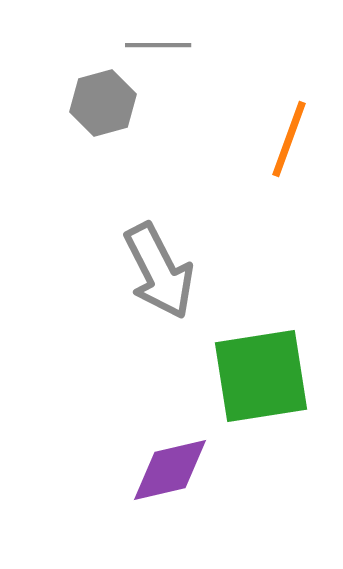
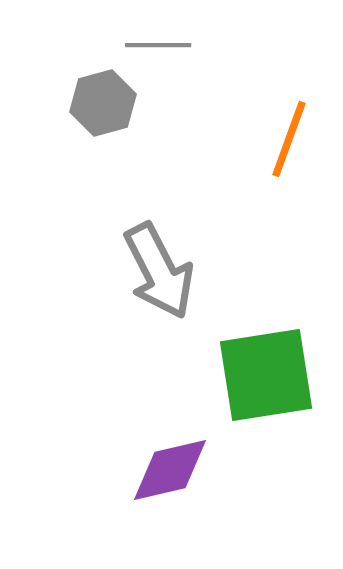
green square: moved 5 px right, 1 px up
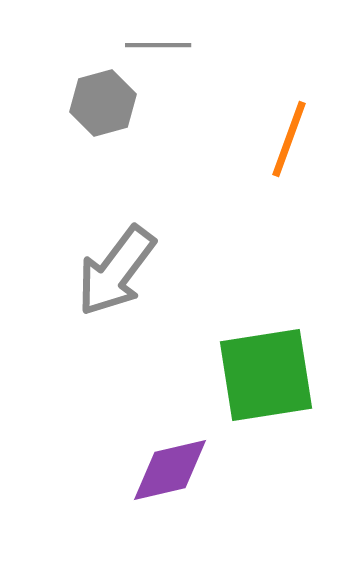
gray arrow: moved 43 px left; rotated 64 degrees clockwise
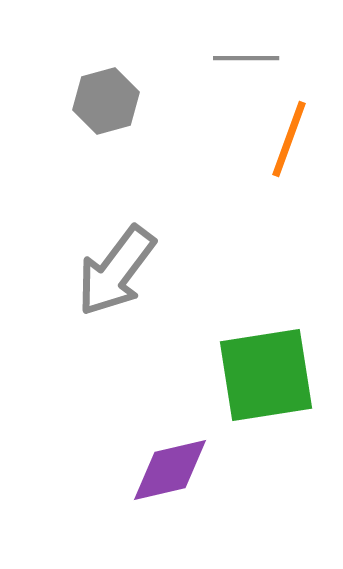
gray line: moved 88 px right, 13 px down
gray hexagon: moved 3 px right, 2 px up
